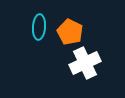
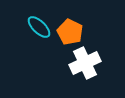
cyan ellipse: rotated 50 degrees counterclockwise
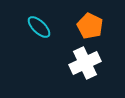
orange pentagon: moved 20 px right, 6 px up
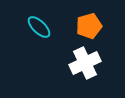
orange pentagon: moved 1 px left; rotated 30 degrees clockwise
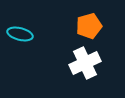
cyan ellipse: moved 19 px left, 7 px down; rotated 30 degrees counterclockwise
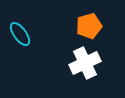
cyan ellipse: rotated 40 degrees clockwise
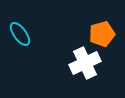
orange pentagon: moved 13 px right, 8 px down
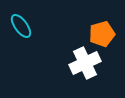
cyan ellipse: moved 1 px right, 8 px up
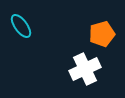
white cross: moved 6 px down
